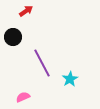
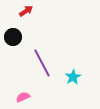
cyan star: moved 3 px right, 2 px up
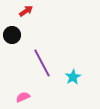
black circle: moved 1 px left, 2 px up
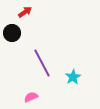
red arrow: moved 1 px left, 1 px down
black circle: moved 2 px up
pink semicircle: moved 8 px right
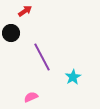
red arrow: moved 1 px up
black circle: moved 1 px left
purple line: moved 6 px up
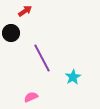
purple line: moved 1 px down
